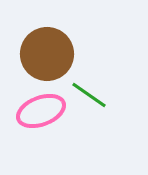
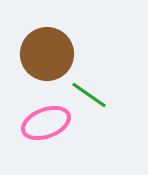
pink ellipse: moved 5 px right, 12 px down
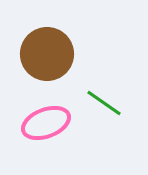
green line: moved 15 px right, 8 px down
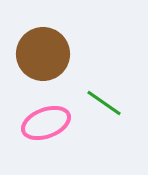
brown circle: moved 4 px left
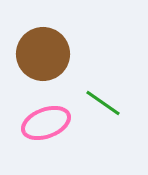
green line: moved 1 px left
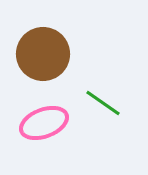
pink ellipse: moved 2 px left
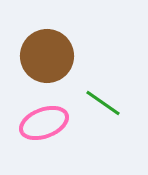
brown circle: moved 4 px right, 2 px down
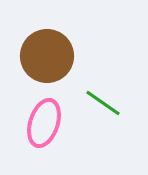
pink ellipse: rotated 51 degrees counterclockwise
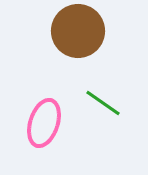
brown circle: moved 31 px right, 25 px up
